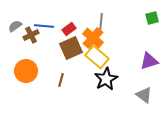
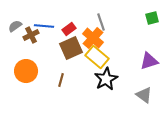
gray line: rotated 24 degrees counterclockwise
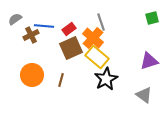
gray semicircle: moved 7 px up
orange circle: moved 6 px right, 4 px down
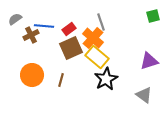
green square: moved 1 px right, 2 px up
